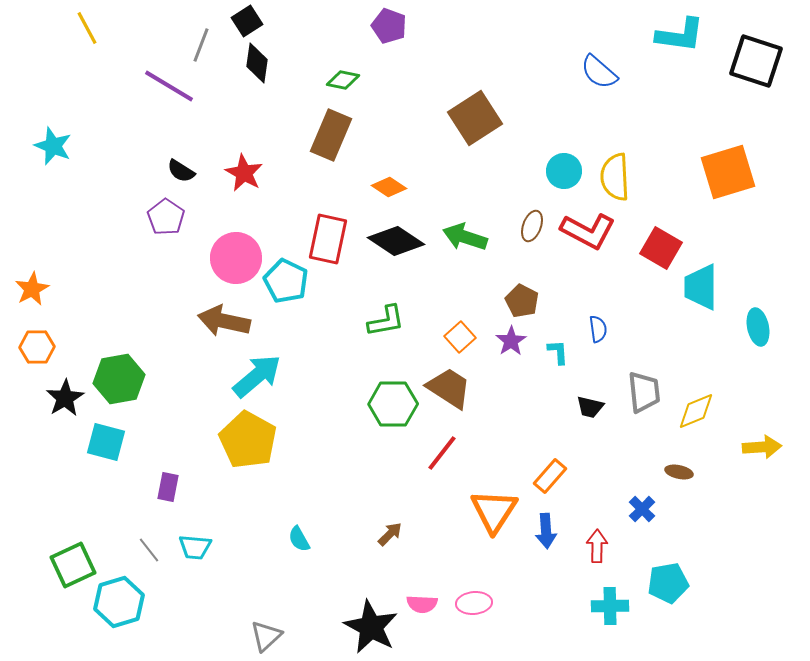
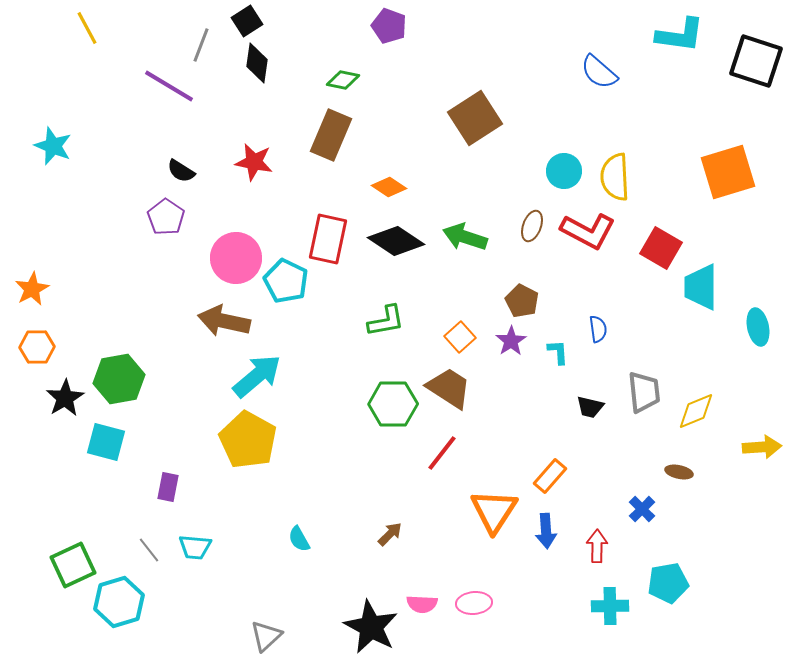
red star at (244, 173): moved 10 px right, 11 px up; rotated 18 degrees counterclockwise
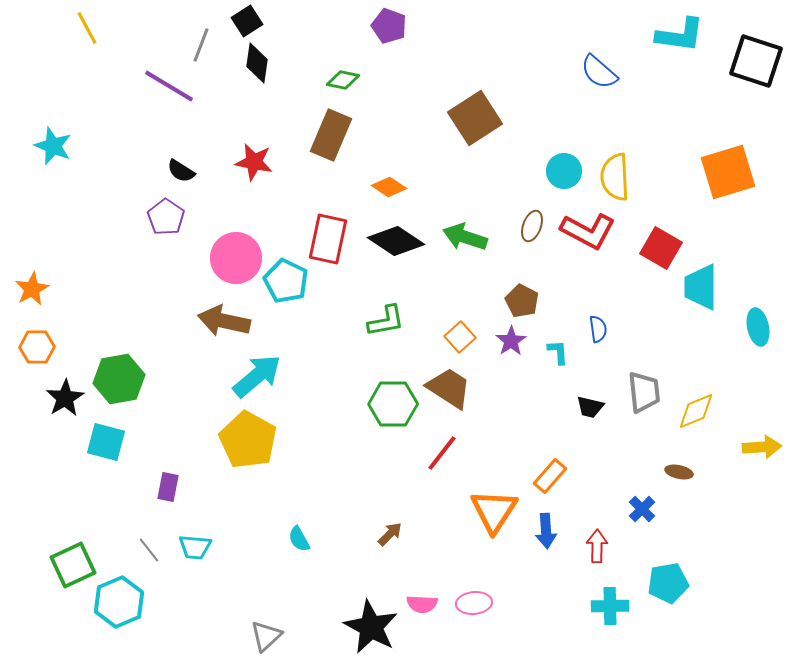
cyan hexagon at (119, 602): rotated 6 degrees counterclockwise
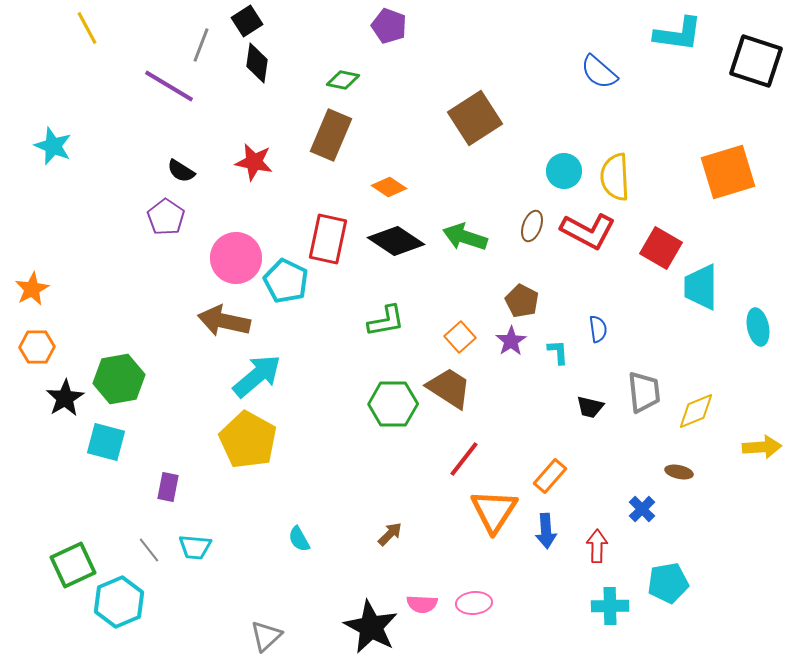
cyan L-shape at (680, 35): moved 2 px left, 1 px up
red line at (442, 453): moved 22 px right, 6 px down
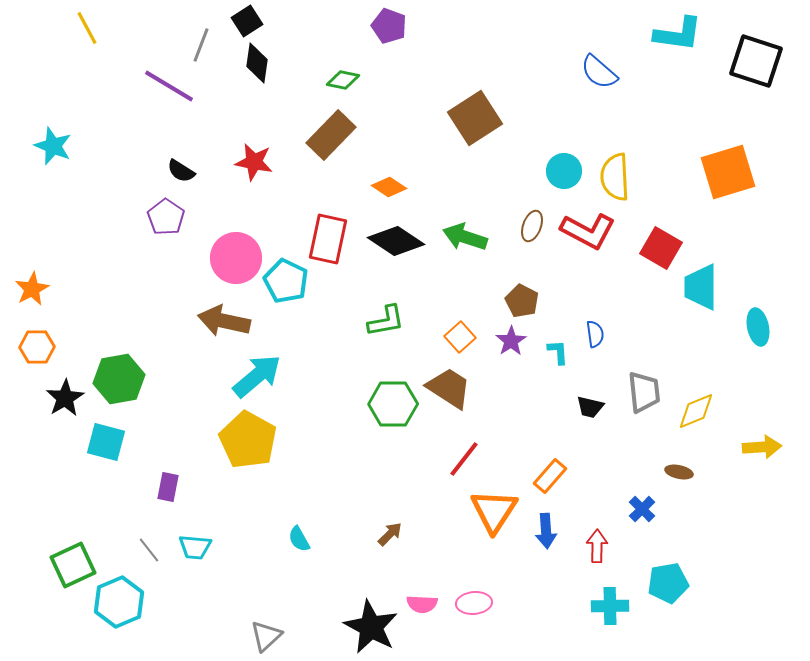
brown rectangle at (331, 135): rotated 21 degrees clockwise
blue semicircle at (598, 329): moved 3 px left, 5 px down
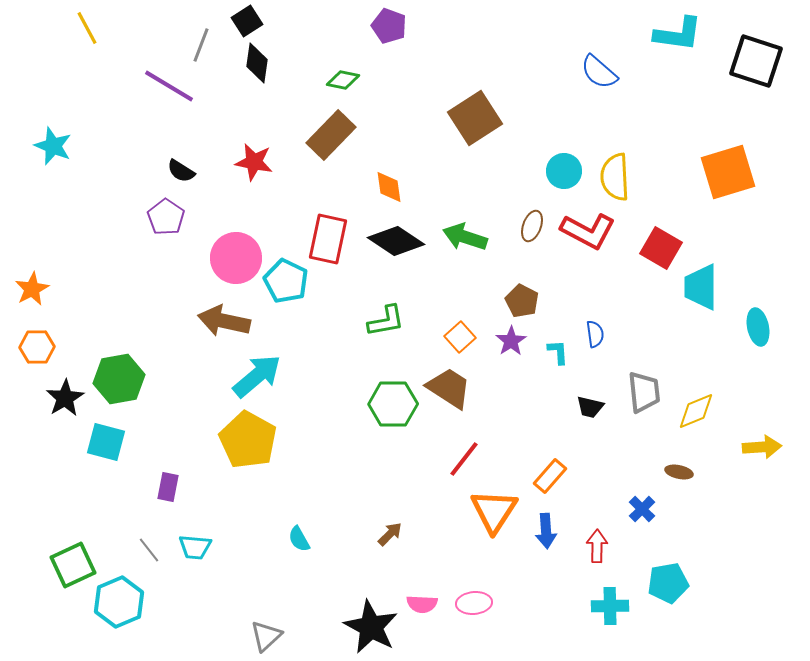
orange diamond at (389, 187): rotated 48 degrees clockwise
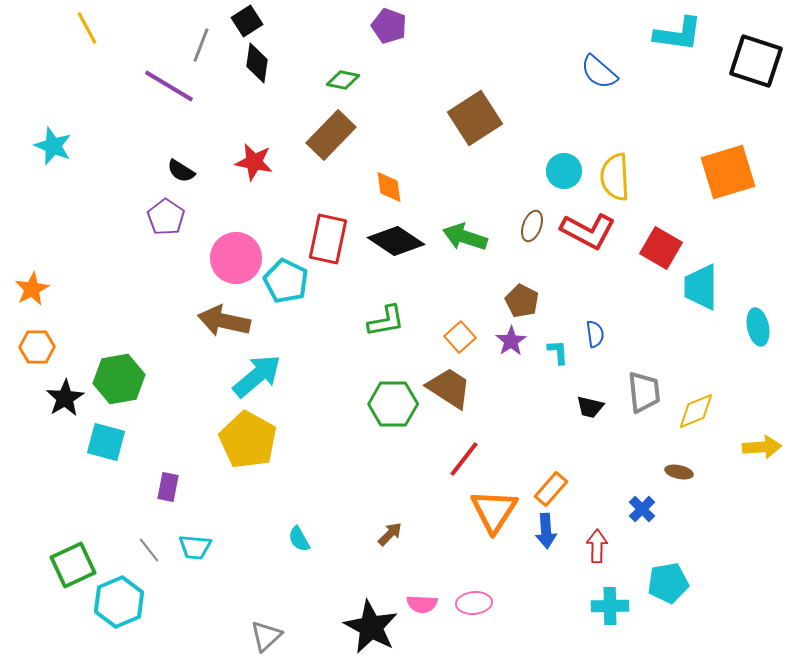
orange rectangle at (550, 476): moved 1 px right, 13 px down
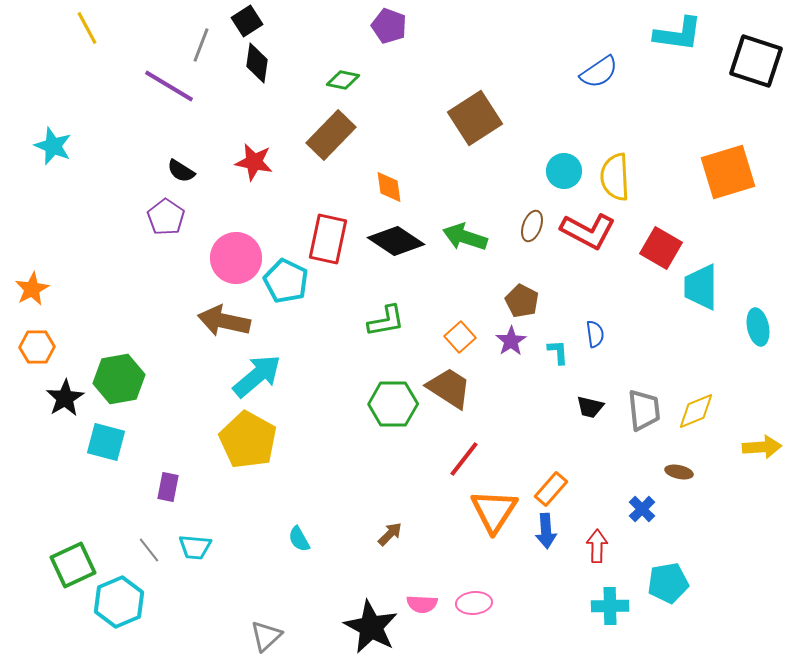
blue semicircle at (599, 72): rotated 75 degrees counterclockwise
gray trapezoid at (644, 392): moved 18 px down
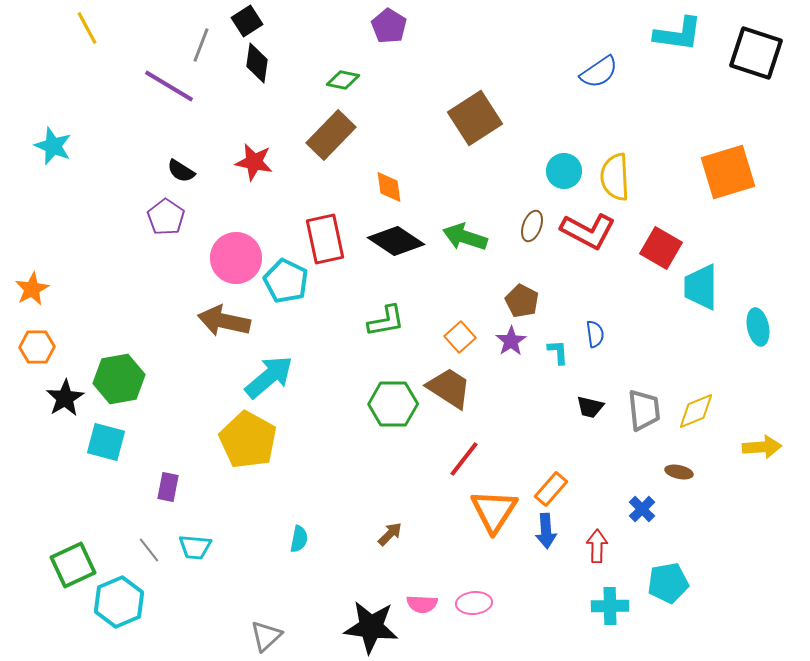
purple pentagon at (389, 26): rotated 12 degrees clockwise
black square at (756, 61): moved 8 px up
red rectangle at (328, 239): moved 3 px left; rotated 24 degrees counterclockwise
cyan arrow at (257, 376): moved 12 px right, 1 px down
cyan semicircle at (299, 539): rotated 140 degrees counterclockwise
black star at (371, 627): rotated 22 degrees counterclockwise
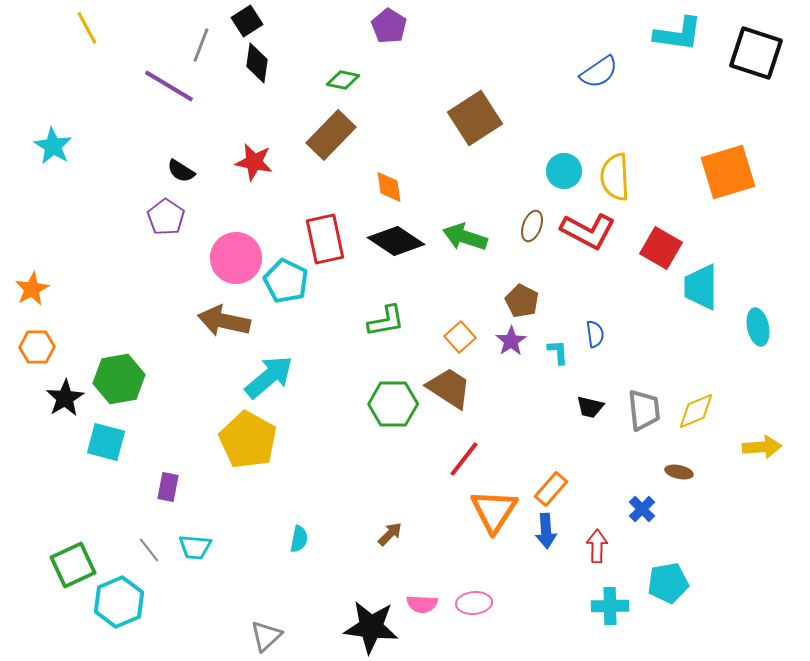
cyan star at (53, 146): rotated 9 degrees clockwise
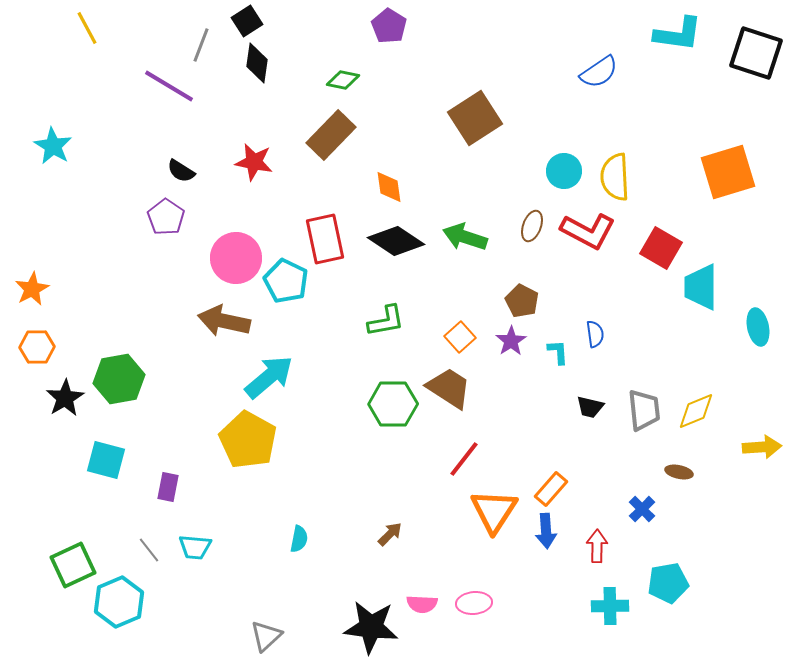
cyan square at (106, 442): moved 18 px down
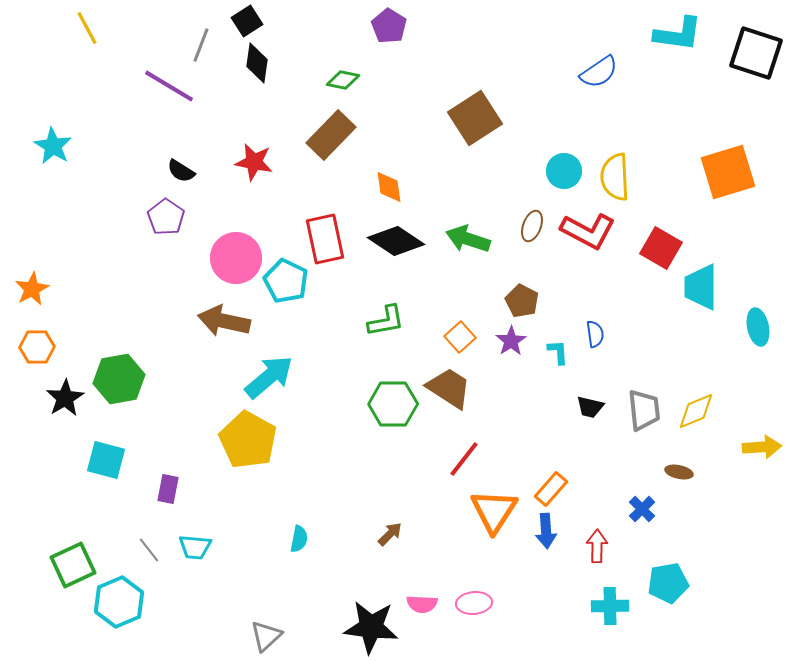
green arrow at (465, 237): moved 3 px right, 2 px down
purple rectangle at (168, 487): moved 2 px down
